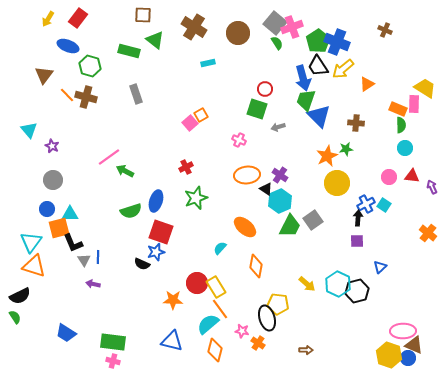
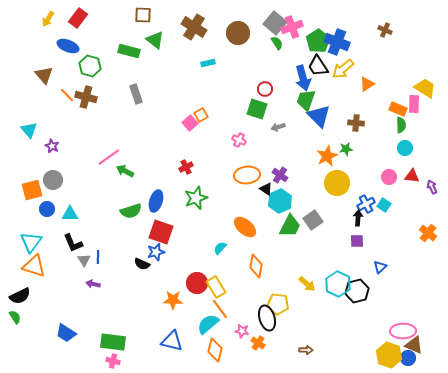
brown triangle at (44, 75): rotated 18 degrees counterclockwise
orange square at (59, 228): moved 27 px left, 38 px up
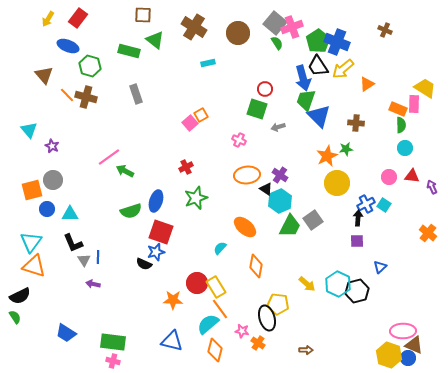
black semicircle at (142, 264): moved 2 px right
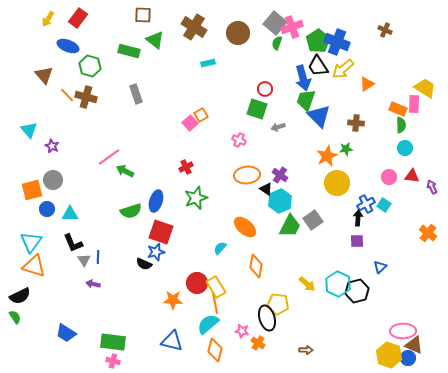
green semicircle at (277, 43): rotated 128 degrees counterclockwise
orange line at (220, 309): moved 5 px left, 6 px up; rotated 25 degrees clockwise
